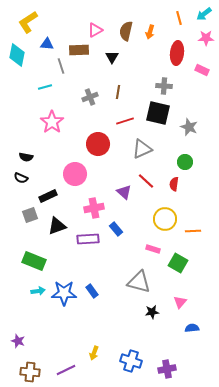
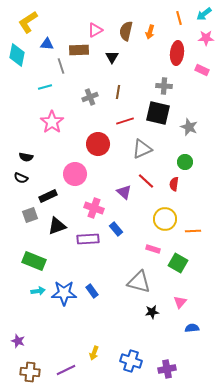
pink cross at (94, 208): rotated 30 degrees clockwise
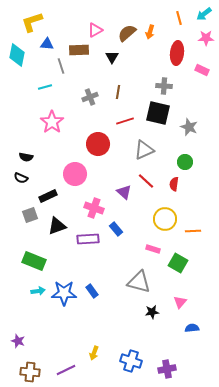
yellow L-shape at (28, 22): moved 4 px right; rotated 15 degrees clockwise
brown semicircle at (126, 31): moved 1 px right, 2 px down; rotated 36 degrees clockwise
gray triangle at (142, 149): moved 2 px right, 1 px down
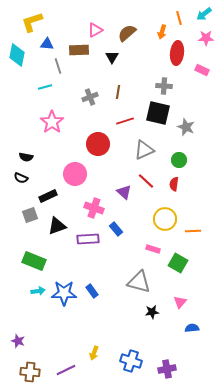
orange arrow at (150, 32): moved 12 px right
gray line at (61, 66): moved 3 px left
gray star at (189, 127): moved 3 px left
green circle at (185, 162): moved 6 px left, 2 px up
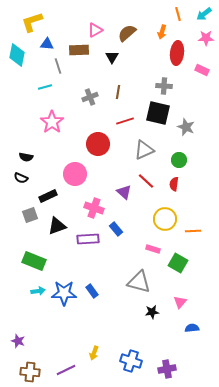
orange line at (179, 18): moved 1 px left, 4 px up
